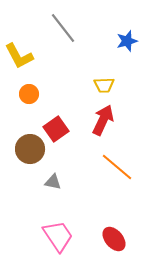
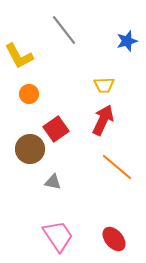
gray line: moved 1 px right, 2 px down
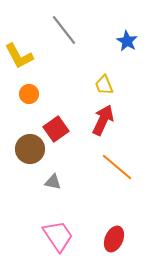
blue star: rotated 25 degrees counterclockwise
yellow trapezoid: rotated 70 degrees clockwise
red ellipse: rotated 65 degrees clockwise
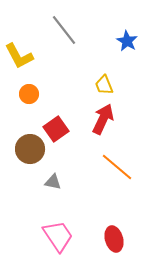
red arrow: moved 1 px up
red ellipse: rotated 40 degrees counterclockwise
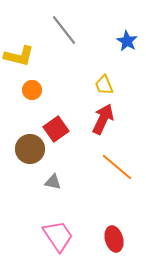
yellow L-shape: rotated 48 degrees counterclockwise
orange circle: moved 3 px right, 4 px up
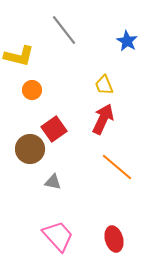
red square: moved 2 px left
pink trapezoid: rotated 8 degrees counterclockwise
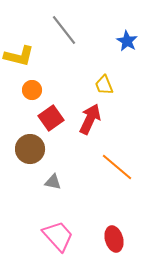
red arrow: moved 13 px left
red square: moved 3 px left, 11 px up
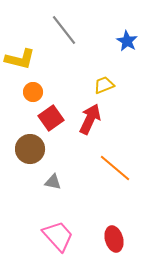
yellow L-shape: moved 1 px right, 3 px down
yellow trapezoid: rotated 90 degrees clockwise
orange circle: moved 1 px right, 2 px down
orange line: moved 2 px left, 1 px down
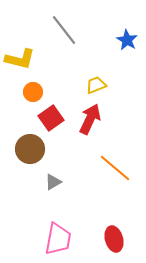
blue star: moved 1 px up
yellow trapezoid: moved 8 px left
gray triangle: rotated 42 degrees counterclockwise
pink trapezoid: moved 3 px down; rotated 52 degrees clockwise
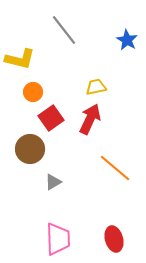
yellow trapezoid: moved 2 px down; rotated 10 degrees clockwise
pink trapezoid: rotated 12 degrees counterclockwise
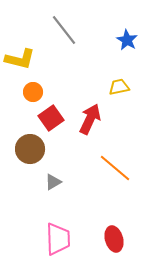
yellow trapezoid: moved 23 px right
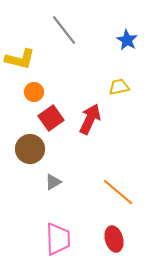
orange circle: moved 1 px right
orange line: moved 3 px right, 24 px down
